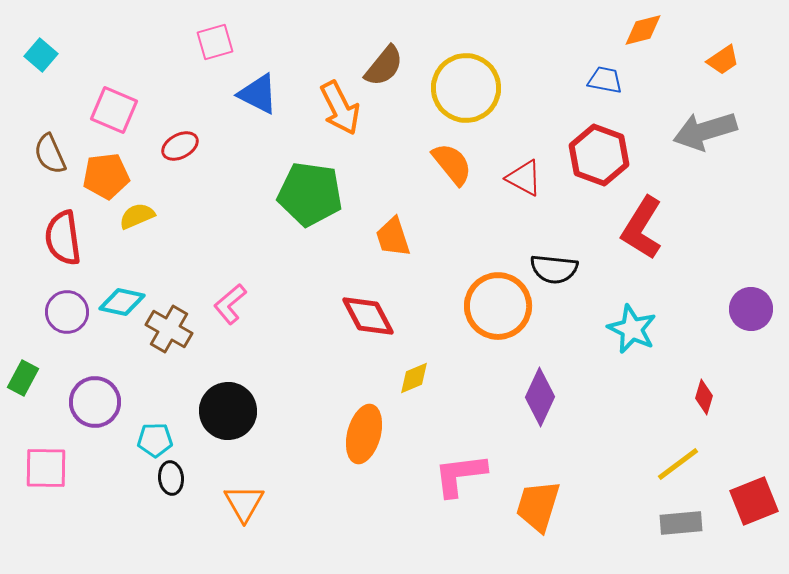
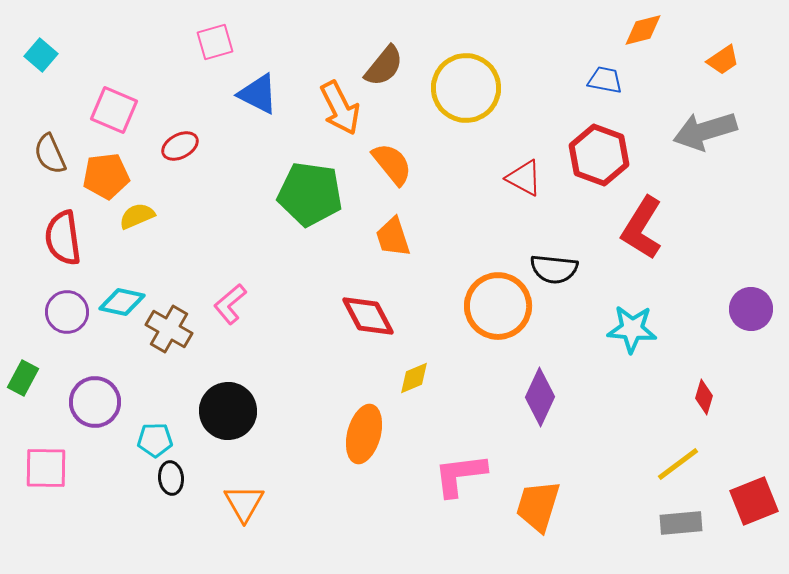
orange semicircle at (452, 164): moved 60 px left
cyan star at (632, 329): rotated 21 degrees counterclockwise
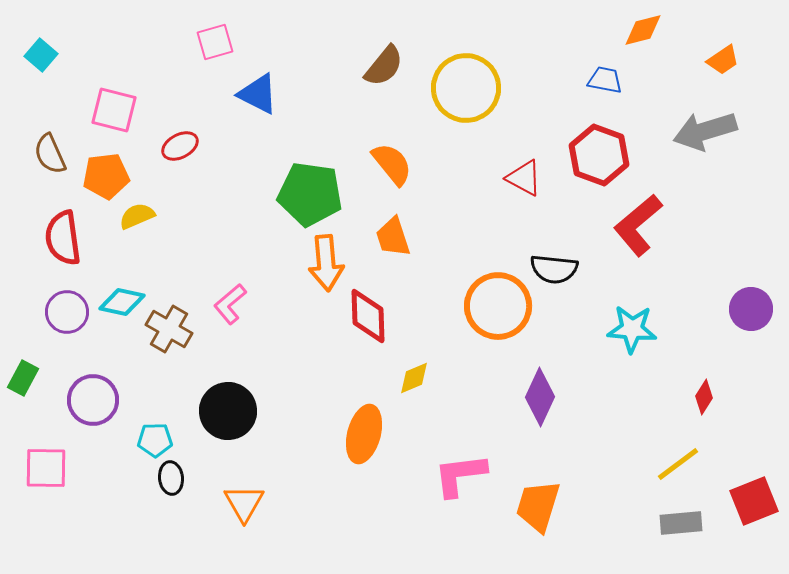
orange arrow at (340, 108): moved 14 px left, 155 px down; rotated 22 degrees clockwise
pink square at (114, 110): rotated 9 degrees counterclockwise
red L-shape at (642, 228): moved 4 px left, 3 px up; rotated 18 degrees clockwise
red diamond at (368, 316): rotated 26 degrees clockwise
red diamond at (704, 397): rotated 16 degrees clockwise
purple circle at (95, 402): moved 2 px left, 2 px up
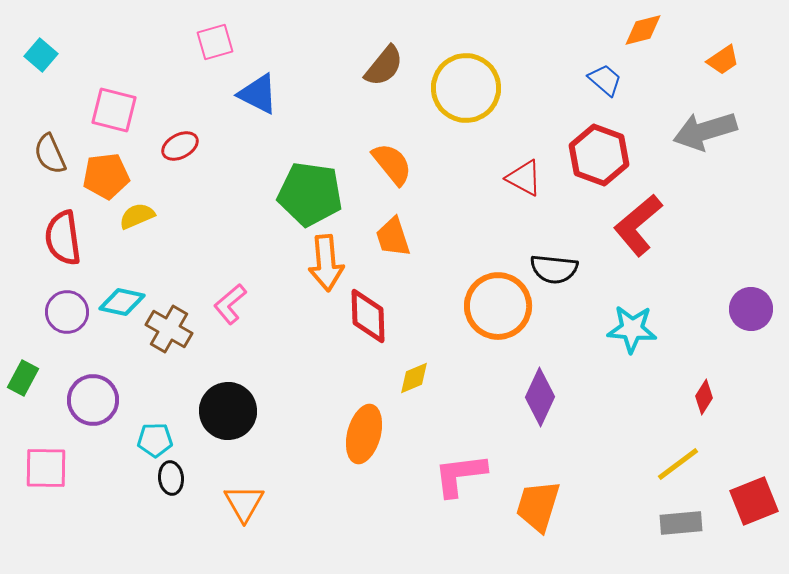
blue trapezoid at (605, 80): rotated 30 degrees clockwise
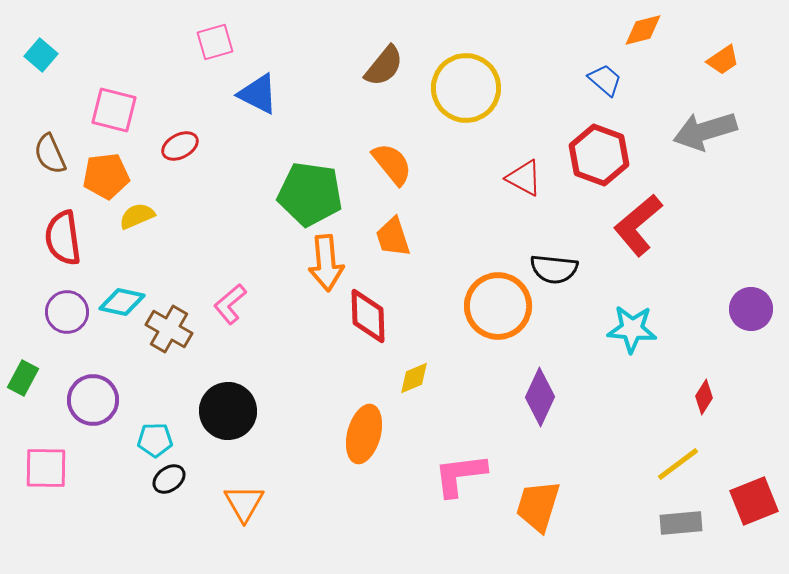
black ellipse at (171, 478): moved 2 px left, 1 px down; rotated 60 degrees clockwise
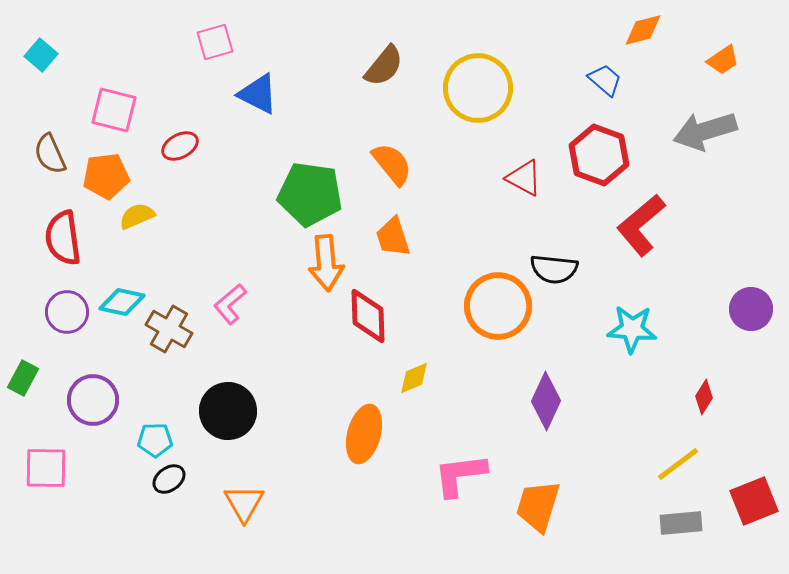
yellow circle at (466, 88): moved 12 px right
red L-shape at (638, 225): moved 3 px right
purple diamond at (540, 397): moved 6 px right, 4 px down
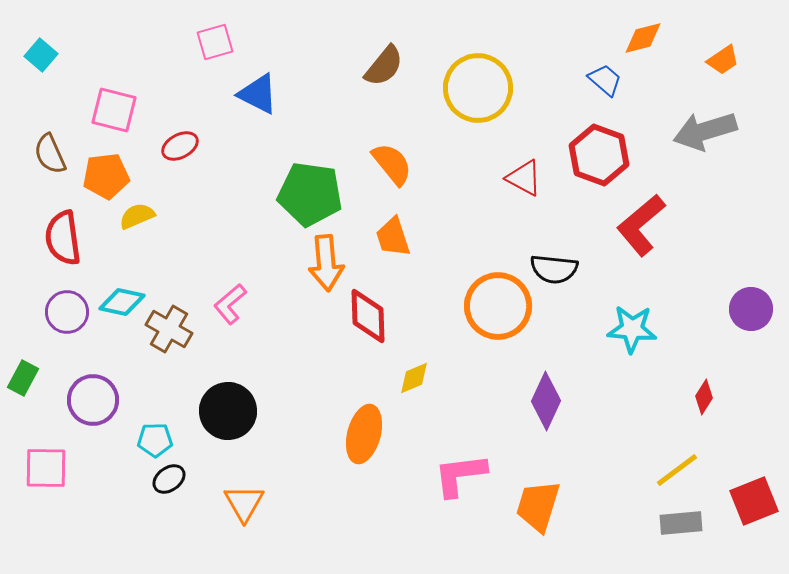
orange diamond at (643, 30): moved 8 px down
yellow line at (678, 464): moved 1 px left, 6 px down
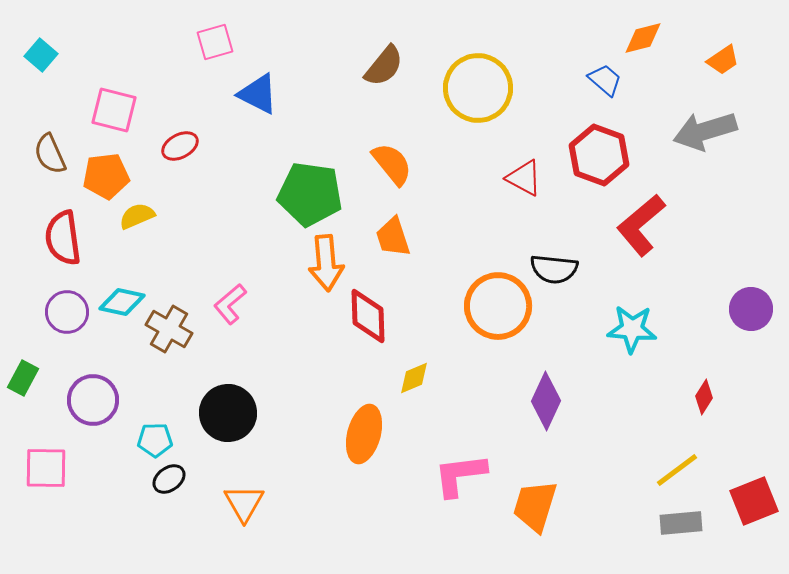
black circle at (228, 411): moved 2 px down
orange trapezoid at (538, 506): moved 3 px left
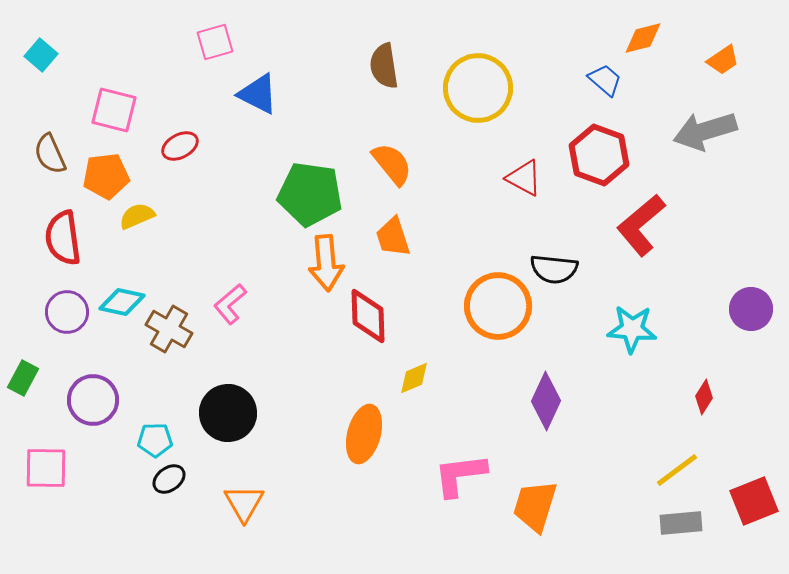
brown semicircle at (384, 66): rotated 132 degrees clockwise
